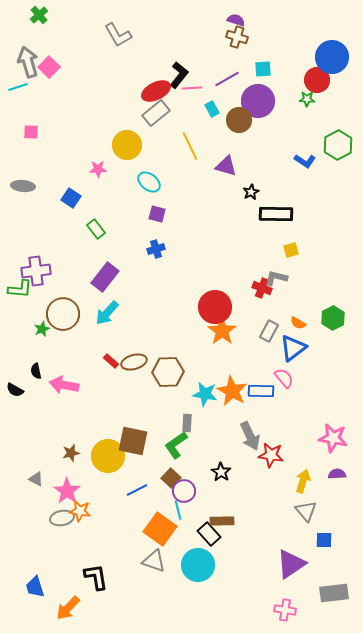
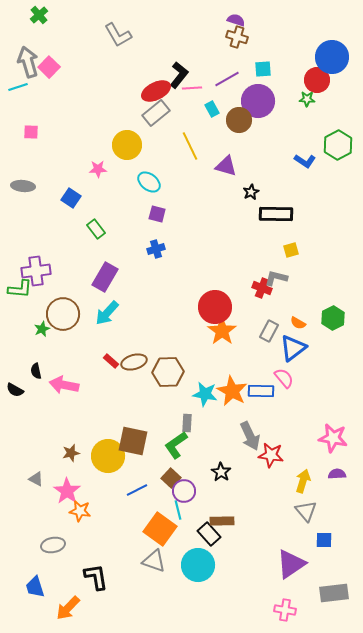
purple rectangle at (105, 277): rotated 8 degrees counterclockwise
gray ellipse at (62, 518): moved 9 px left, 27 px down
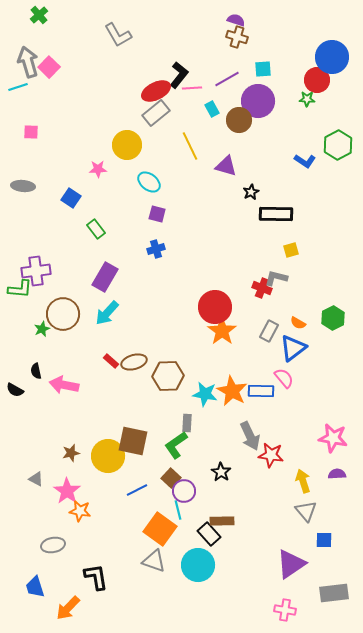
brown hexagon at (168, 372): moved 4 px down
yellow arrow at (303, 481): rotated 35 degrees counterclockwise
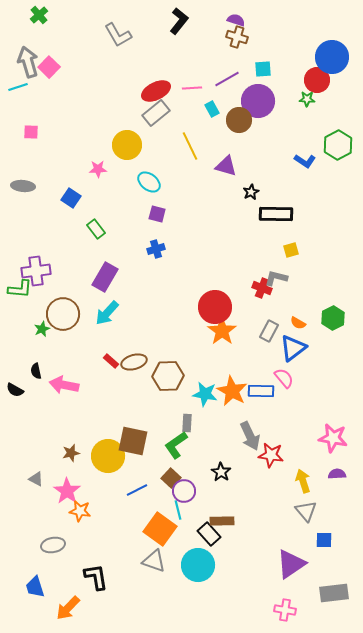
black L-shape at (179, 75): moved 54 px up
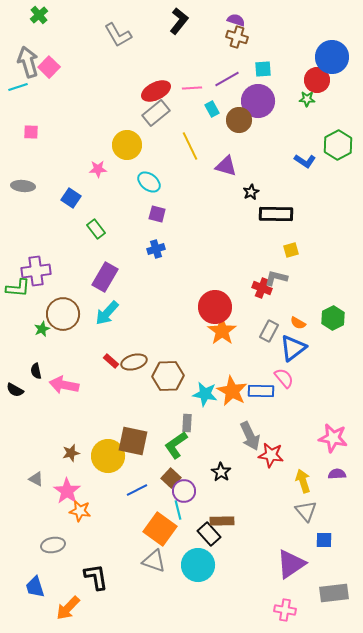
green L-shape at (20, 289): moved 2 px left, 1 px up
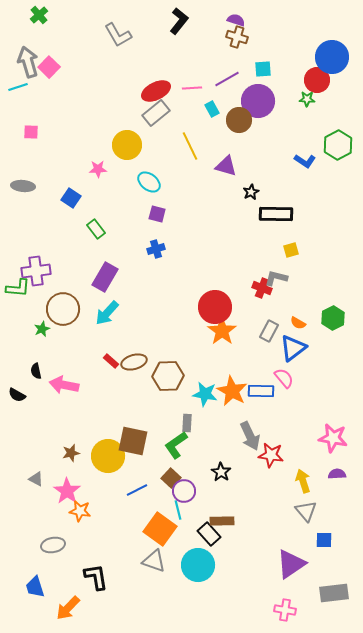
brown circle at (63, 314): moved 5 px up
black semicircle at (15, 390): moved 2 px right, 5 px down
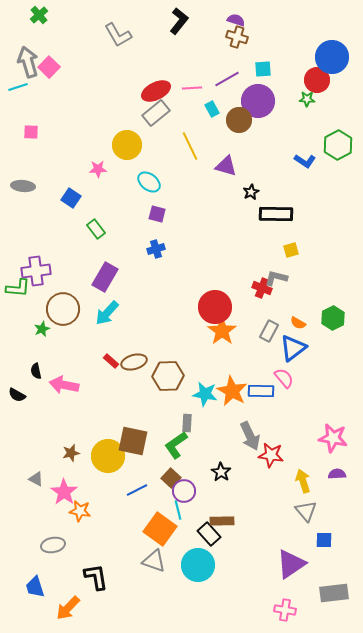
pink star at (67, 491): moved 3 px left, 1 px down
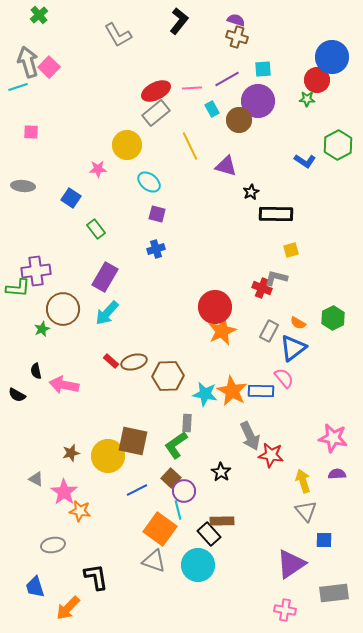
orange star at (222, 331): rotated 12 degrees clockwise
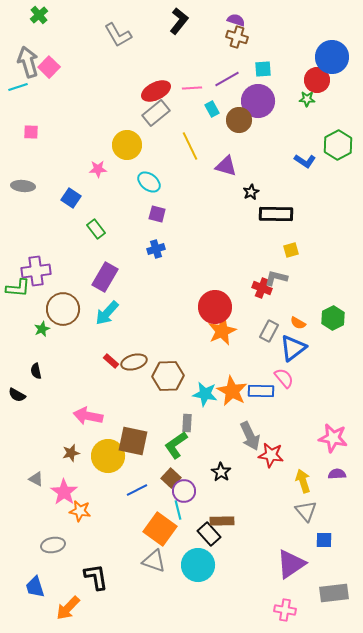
pink arrow at (64, 385): moved 24 px right, 31 px down
